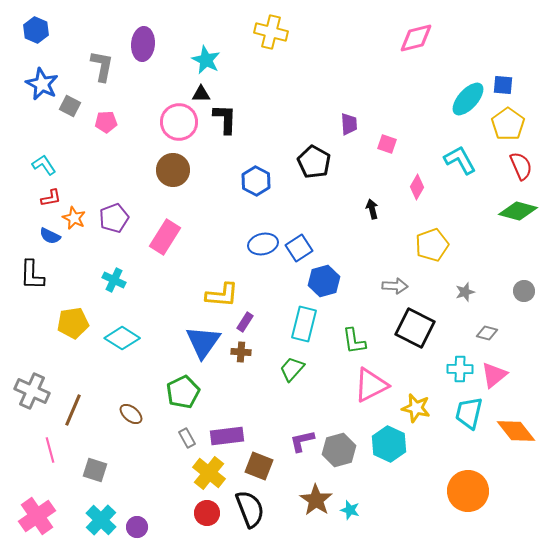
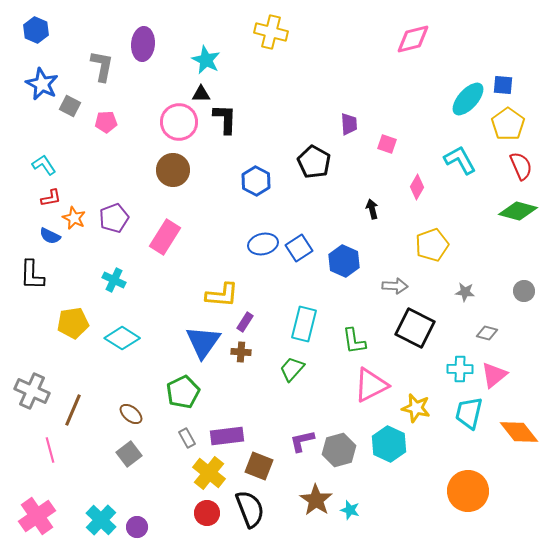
pink diamond at (416, 38): moved 3 px left, 1 px down
blue hexagon at (324, 281): moved 20 px right, 20 px up; rotated 20 degrees counterclockwise
gray star at (465, 292): rotated 24 degrees clockwise
orange diamond at (516, 431): moved 3 px right, 1 px down
gray square at (95, 470): moved 34 px right, 16 px up; rotated 35 degrees clockwise
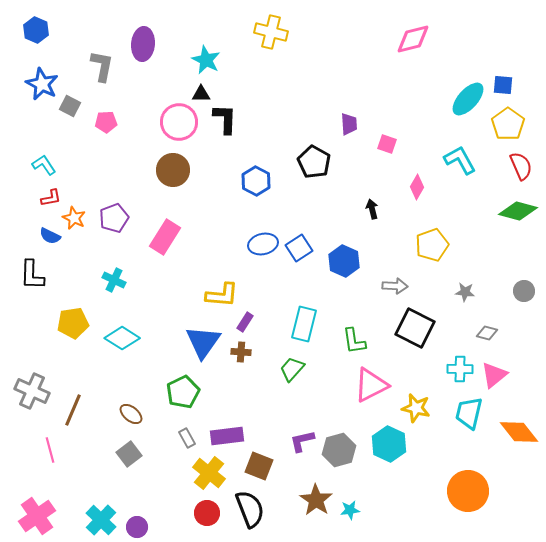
cyan star at (350, 510): rotated 24 degrees counterclockwise
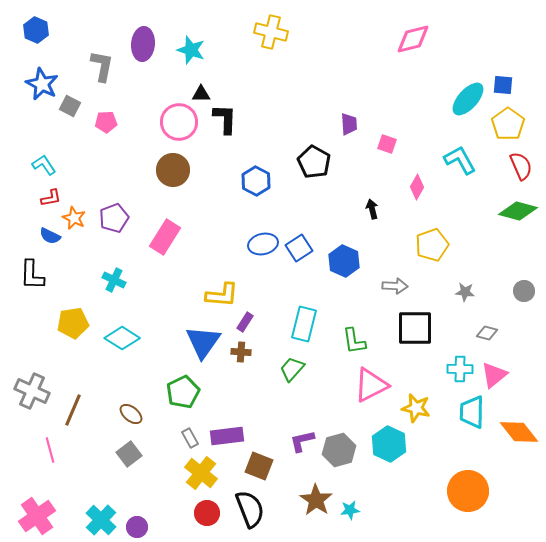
cyan star at (206, 60): moved 15 px left, 10 px up; rotated 8 degrees counterclockwise
black square at (415, 328): rotated 27 degrees counterclockwise
cyan trapezoid at (469, 413): moved 3 px right, 1 px up; rotated 12 degrees counterclockwise
gray rectangle at (187, 438): moved 3 px right
yellow cross at (209, 473): moved 8 px left
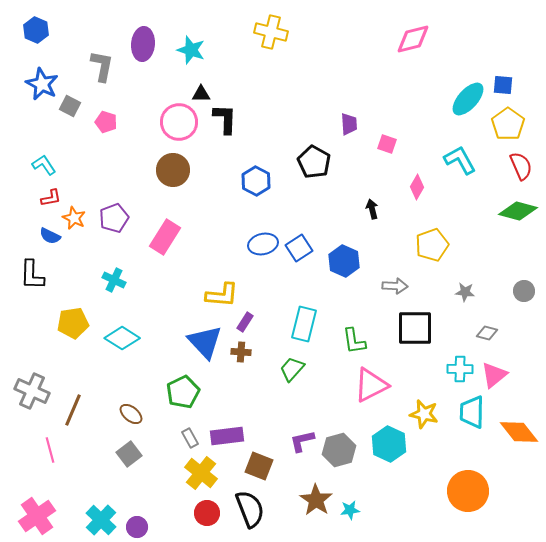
pink pentagon at (106, 122): rotated 20 degrees clockwise
blue triangle at (203, 342): moved 2 px right; rotated 18 degrees counterclockwise
yellow star at (416, 408): moved 8 px right, 6 px down
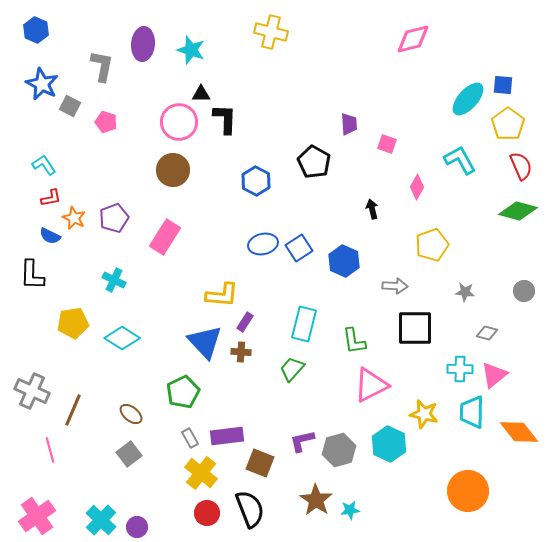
brown square at (259, 466): moved 1 px right, 3 px up
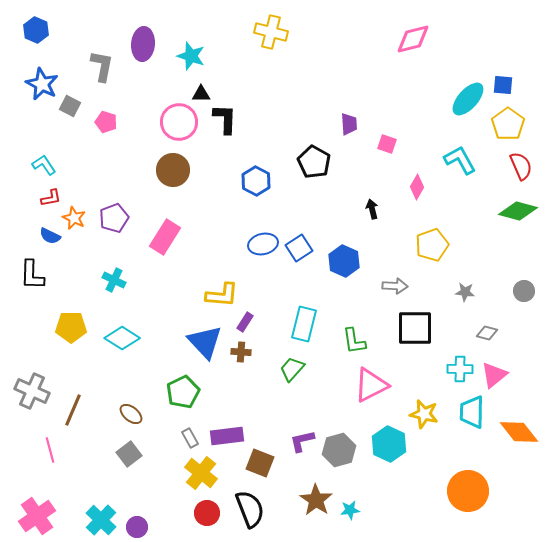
cyan star at (191, 50): moved 6 px down
yellow pentagon at (73, 323): moved 2 px left, 4 px down; rotated 8 degrees clockwise
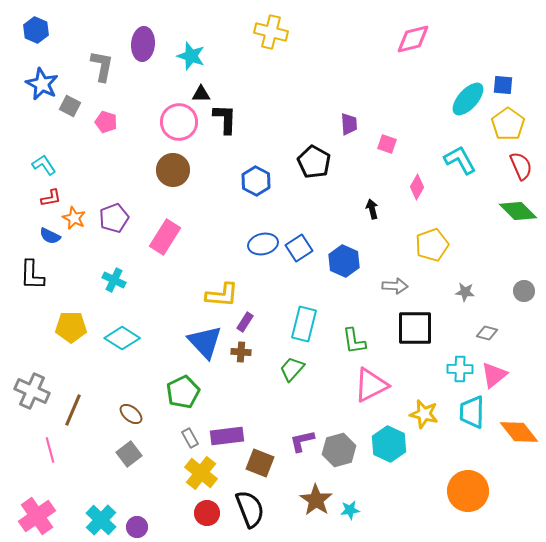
green diamond at (518, 211): rotated 30 degrees clockwise
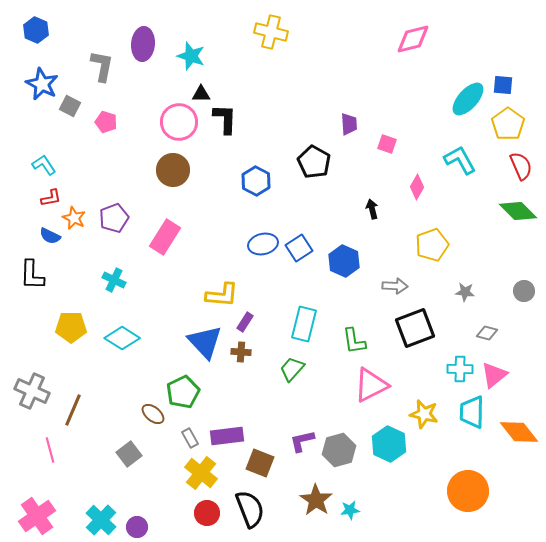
black square at (415, 328): rotated 21 degrees counterclockwise
brown ellipse at (131, 414): moved 22 px right
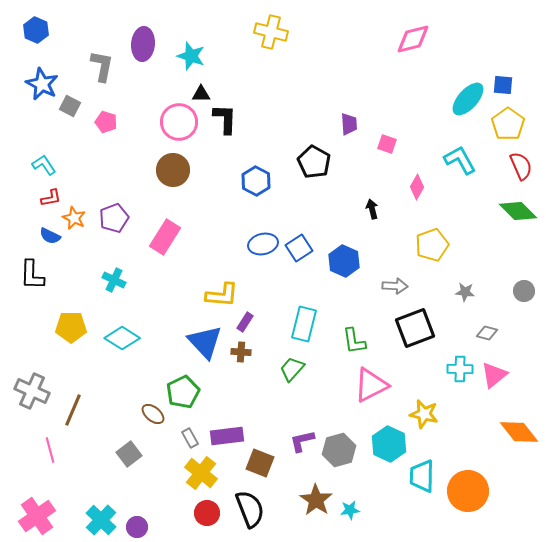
cyan trapezoid at (472, 412): moved 50 px left, 64 px down
